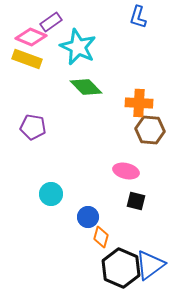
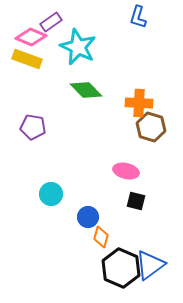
green diamond: moved 3 px down
brown hexagon: moved 1 px right, 3 px up; rotated 12 degrees clockwise
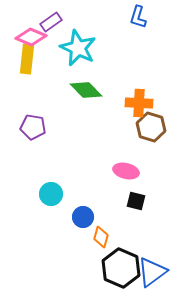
cyan star: moved 1 px down
yellow rectangle: rotated 76 degrees clockwise
blue circle: moved 5 px left
blue triangle: moved 2 px right, 7 px down
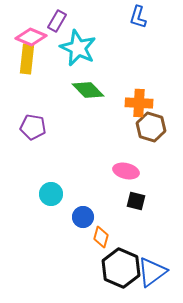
purple rectangle: moved 6 px right, 1 px up; rotated 25 degrees counterclockwise
green diamond: moved 2 px right
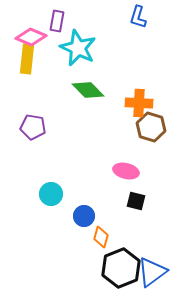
purple rectangle: rotated 20 degrees counterclockwise
blue circle: moved 1 px right, 1 px up
black hexagon: rotated 15 degrees clockwise
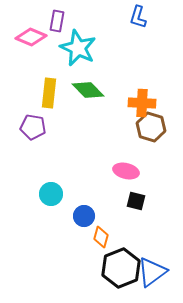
yellow rectangle: moved 22 px right, 34 px down
orange cross: moved 3 px right
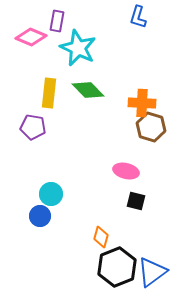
blue circle: moved 44 px left
black hexagon: moved 4 px left, 1 px up
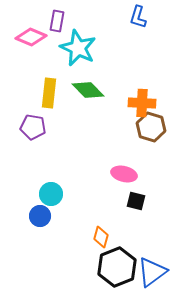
pink ellipse: moved 2 px left, 3 px down
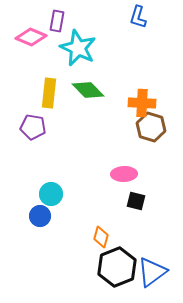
pink ellipse: rotated 15 degrees counterclockwise
